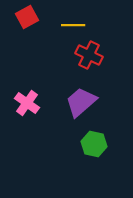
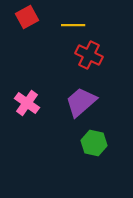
green hexagon: moved 1 px up
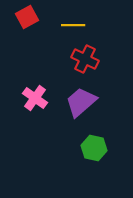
red cross: moved 4 px left, 4 px down
pink cross: moved 8 px right, 5 px up
green hexagon: moved 5 px down
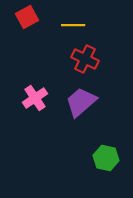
pink cross: rotated 20 degrees clockwise
green hexagon: moved 12 px right, 10 px down
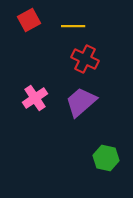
red square: moved 2 px right, 3 px down
yellow line: moved 1 px down
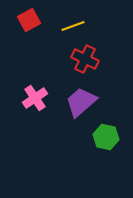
yellow line: rotated 20 degrees counterclockwise
green hexagon: moved 21 px up
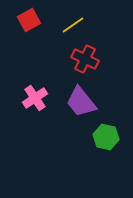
yellow line: moved 1 px up; rotated 15 degrees counterclockwise
purple trapezoid: rotated 88 degrees counterclockwise
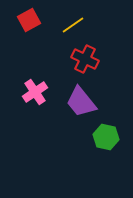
pink cross: moved 6 px up
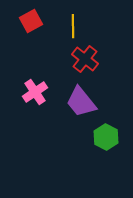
red square: moved 2 px right, 1 px down
yellow line: moved 1 px down; rotated 55 degrees counterclockwise
red cross: rotated 12 degrees clockwise
green hexagon: rotated 15 degrees clockwise
